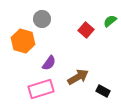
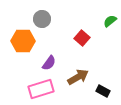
red square: moved 4 px left, 8 px down
orange hexagon: rotated 15 degrees counterclockwise
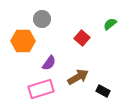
green semicircle: moved 3 px down
